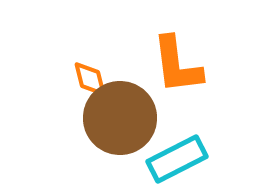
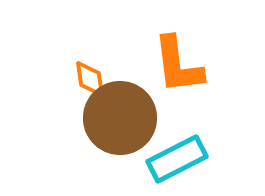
orange L-shape: moved 1 px right
orange diamond: rotated 6 degrees clockwise
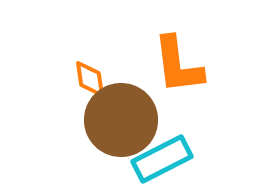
brown circle: moved 1 px right, 2 px down
cyan rectangle: moved 15 px left
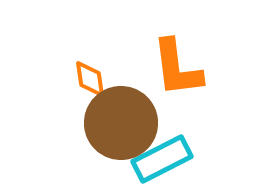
orange L-shape: moved 1 px left, 3 px down
brown circle: moved 3 px down
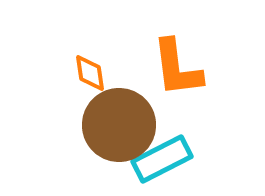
orange diamond: moved 6 px up
brown circle: moved 2 px left, 2 px down
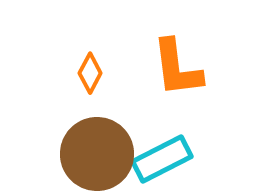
orange diamond: rotated 36 degrees clockwise
brown circle: moved 22 px left, 29 px down
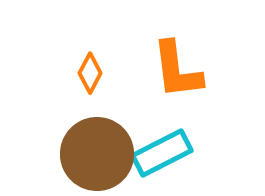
orange L-shape: moved 2 px down
cyan rectangle: moved 6 px up
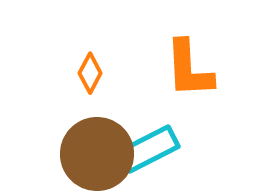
orange L-shape: moved 12 px right, 1 px up; rotated 4 degrees clockwise
cyan rectangle: moved 13 px left, 4 px up
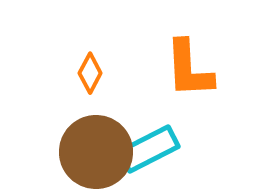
brown circle: moved 1 px left, 2 px up
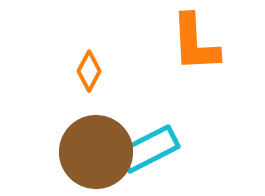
orange L-shape: moved 6 px right, 26 px up
orange diamond: moved 1 px left, 2 px up
